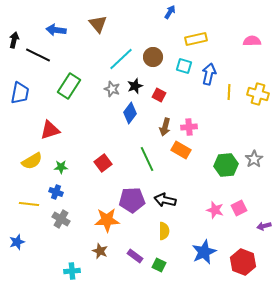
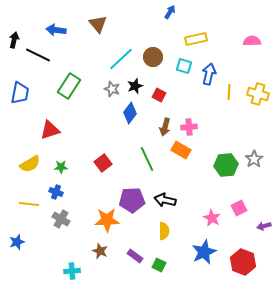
yellow semicircle at (32, 161): moved 2 px left, 3 px down
pink star at (215, 210): moved 3 px left, 8 px down; rotated 12 degrees clockwise
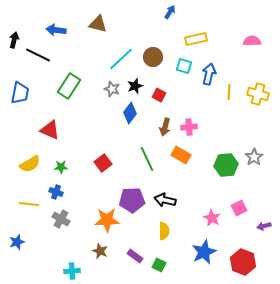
brown triangle at (98, 24): rotated 36 degrees counterclockwise
red triangle at (50, 130): rotated 40 degrees clockwise
orange rectangle at (181, 150): moved 5 px down
gray star at (254, 159): moved 2 px up
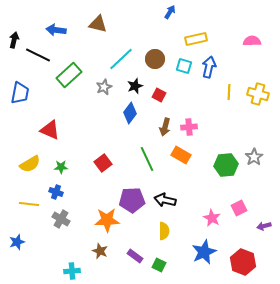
brown circle at (153, 57): moved 2 px right, 2 px down
blue arrow at (209, 74): moved 7 px up
green rectangle at (69, 86): moved 11 px up; rotated 15 degrees clockwise
gray star at (112, 89): moved 8 px left, 2 px up; rotated 28 degrees clockwise
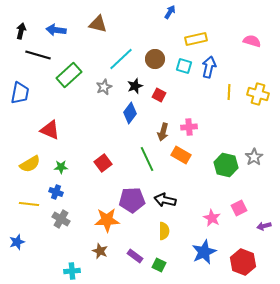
black arrow at (14, 40): moved 7 px right, 9 px up
pink semicircle at (252, 41): rotated 18 degrees clockwise
black line at (38, 55): rotated 10 degrees counterclockwise
brown arrow at (165, 127): moved 2 px left, 5 px down
green hexagon at (226, 165): rotated 20 degrees clockwise
